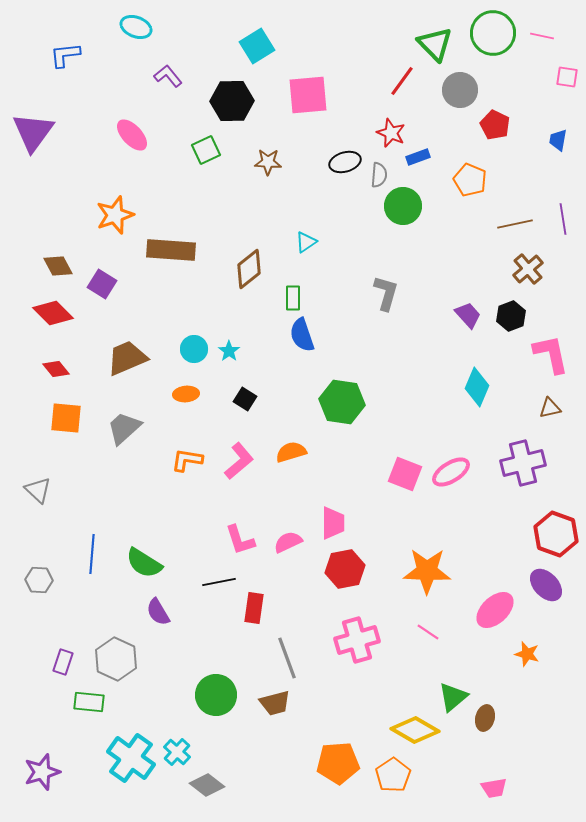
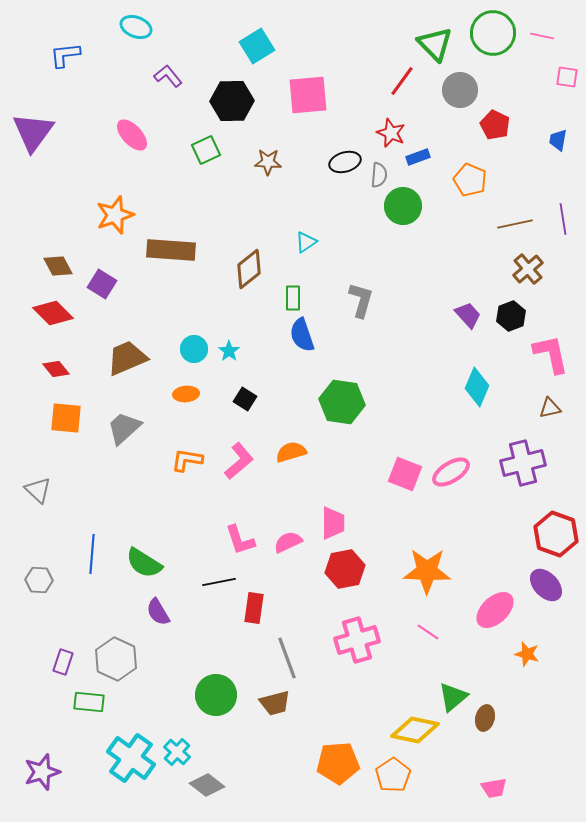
gray L-shape at (386, 293): moved 25 px left, 7 px down
yellow diamond at (415, 730): rotated 18 degrees counterclockwise
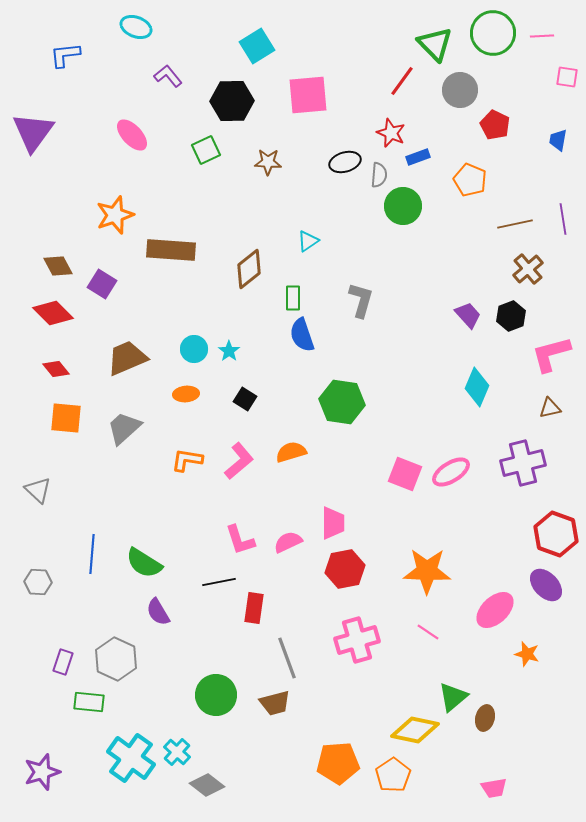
pink line at (542, 36): rotated 15 degrees counterclockwise
cyan triangle at (306, 242): moved 2 px right, 1 px up
pink L-shape at (551, 354): rotated 93 degrees counterclockwise
gray hexagon at (39, 580): moved 1 px left, 2 px down
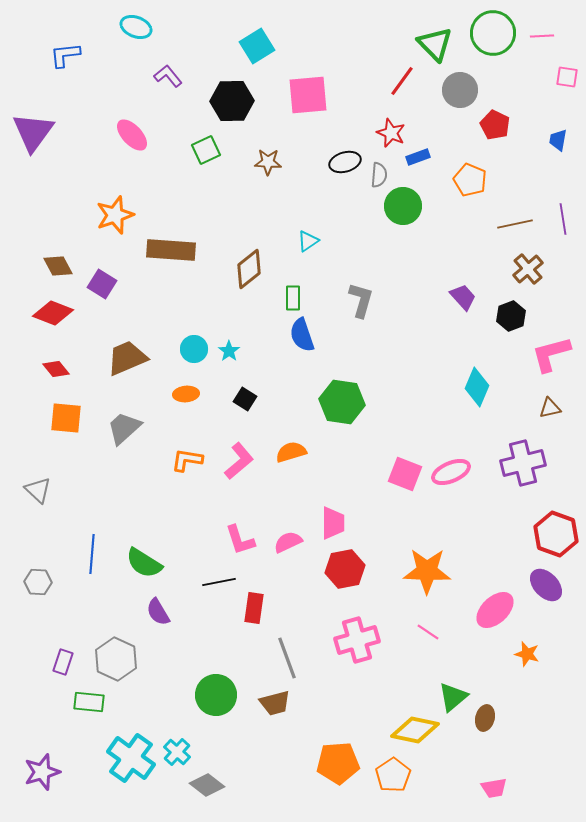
red diamond at (53, 313): rotated 24 degrees counterclockwise
purple trapezoid at (468, 315): moved 5 px left, 18 px up
pink ellipse at (451, 472): rotated 9 degrees clockwise
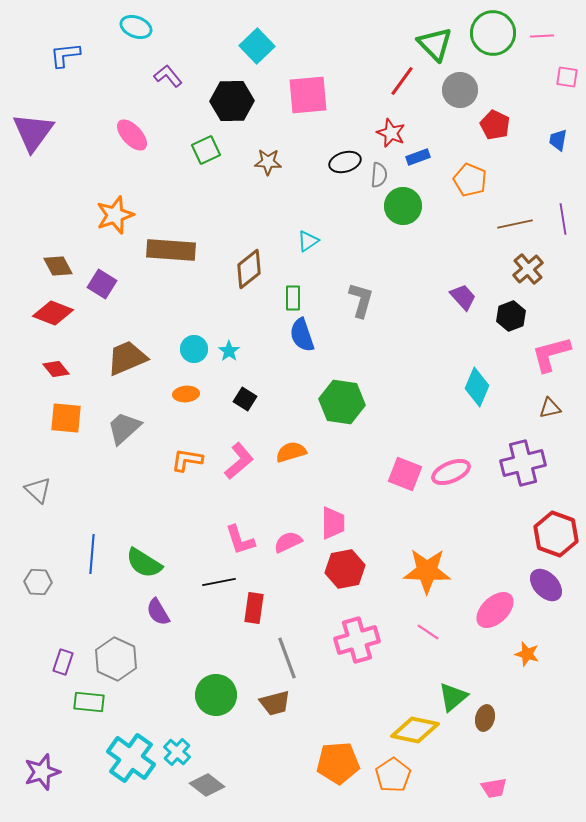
cyan square at (257, 46): rotated 12 degrees counterclockwise
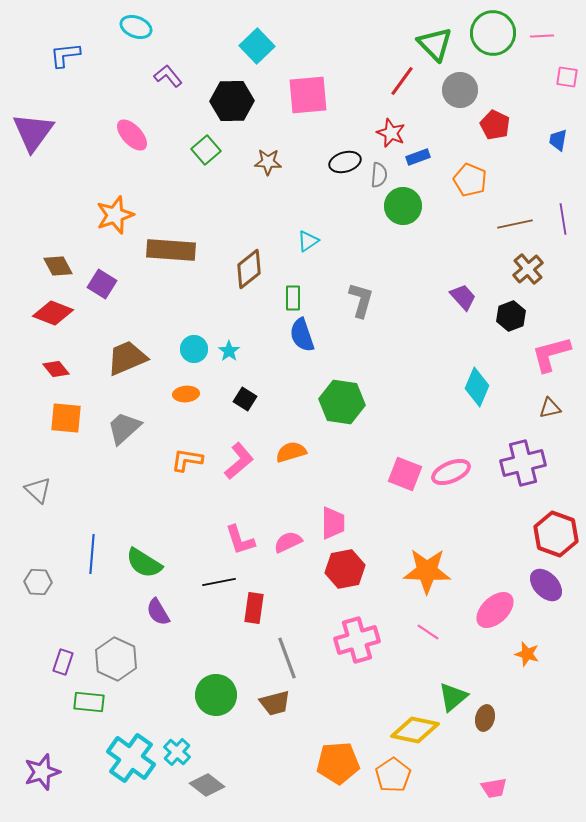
green square at (206, 150): rotated 16 degrees counterclockwise
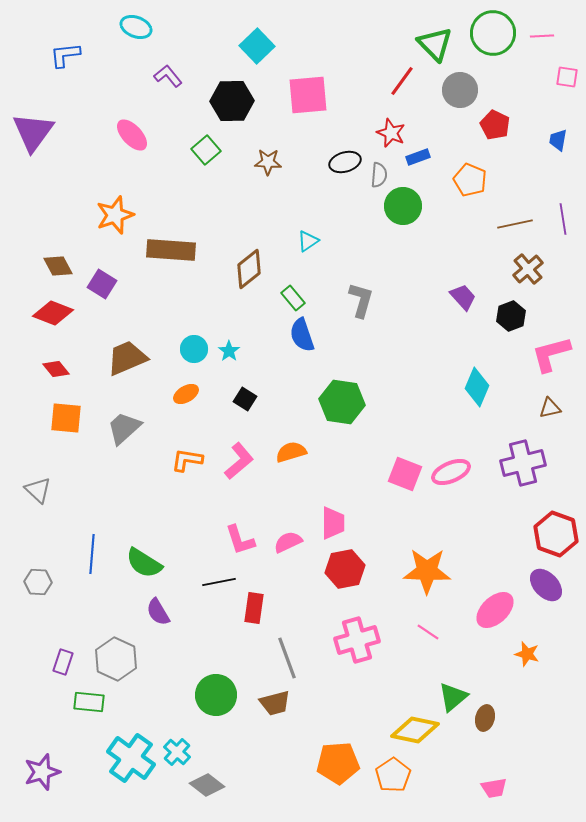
green rectangle at (293, 298): rotated 40 degrees counterclockwise
orange ellipse at (186, 394): rotated 25 degrees counterclockwise
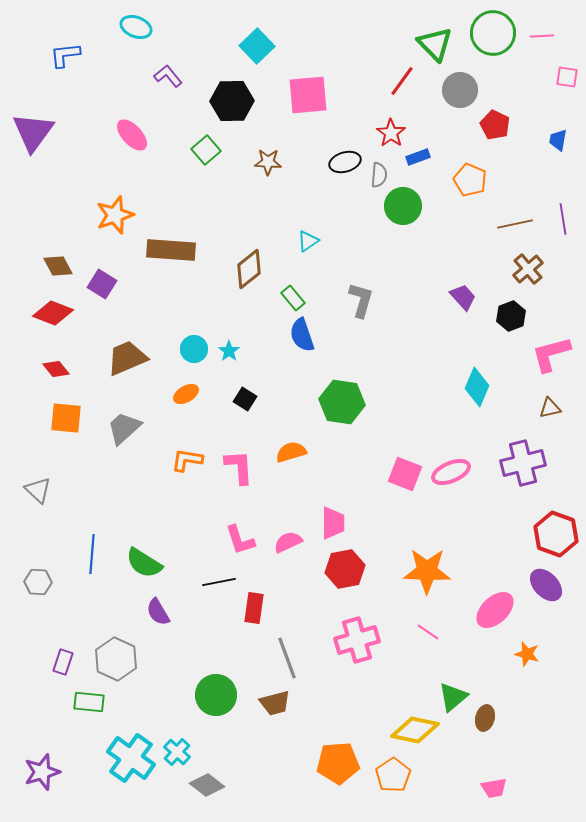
red star at (391, 133): rotated 12 degrees clockwise
pink L-shape at (239, 461): moved 6 px down; rotated 54 degrees counterclockwise
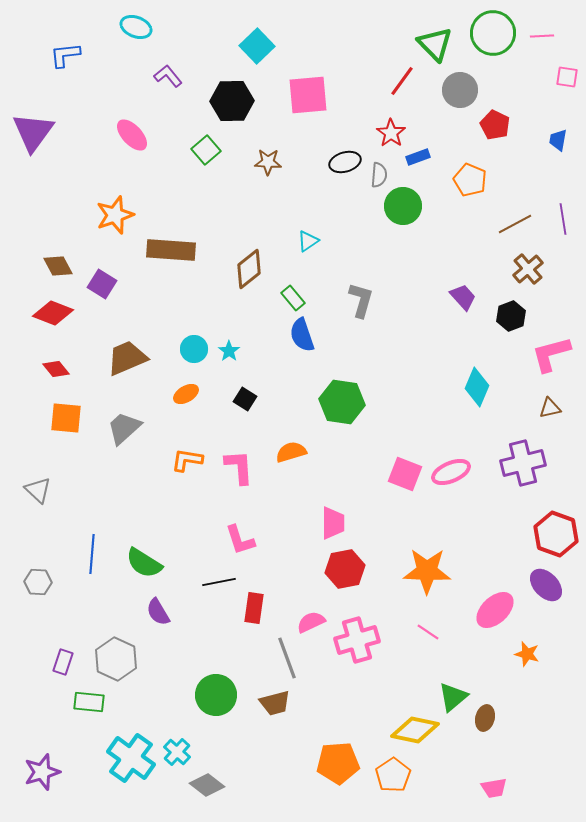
brown line at (515, 224): rotated 16 degrees counterclockwise
pink semicircle at (288, 542): moved 23 px right, 80 px down
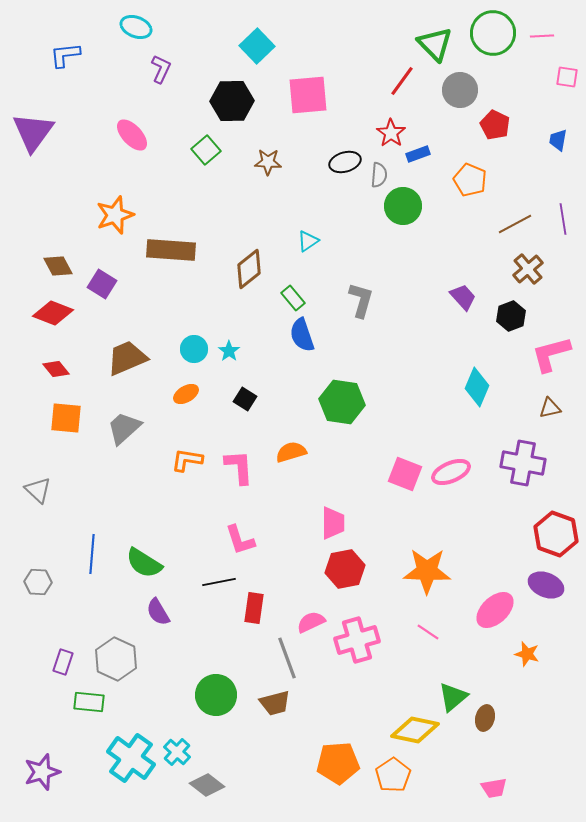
purple L-shape at (168, 76): moved 7 px left, 7 px up; rotated 64 degrees clockwise
blue rectangle at (418, 157): moved 3 px up
purple cross at (523, 463): rotated 24 degrees clockwise
purple ellipse at (546, 585): rotated 24 degrees counterclockwise
